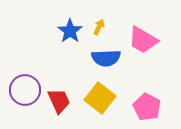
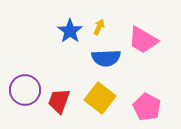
red trapezoid: rotated 136 degrees counterclockwise
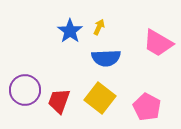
pink trapezoid: moved 15 px right, 3 px down
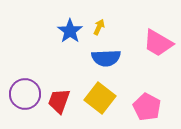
purple circle: moved 4 px down
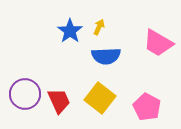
blue semicircle: moved 2 px up
red trapezoid: rotated 136 degrees clockwise
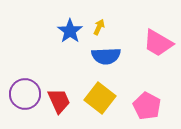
pink pentagon: moved 1 px up
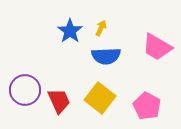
yellow arrow: moved 2 px right, 1 px down
pink trapezoid: moved 1 px left, 4 px down
purple circle: moved 4 px up
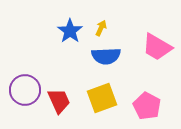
yellow square: moved 2 px right; rotated 32 degrees clockwise
